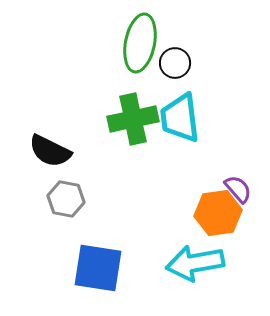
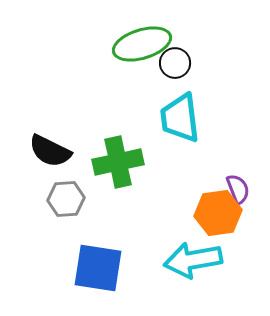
green ellipse: moved 2 px right, 1 px down; rotated 62 degrees clockwise
green cross: moved 15 px left, 43 px down
purple semicircle: rotated 20 degrees clockwise
gray hexagon: rotated 15 degrees counterclockwise
cyan arrow: moved 2 px left, 3 px up
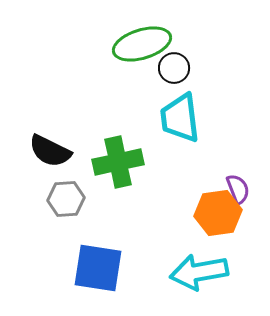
black circle: moved 1 px left, 5 px down
cyan arrow: moved 6 px right, 12 px down
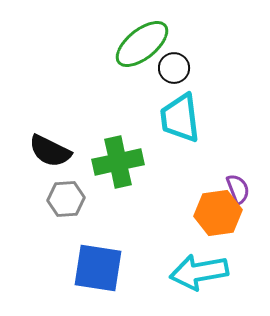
green ellipse: rotated 22 degrees counterclockwise
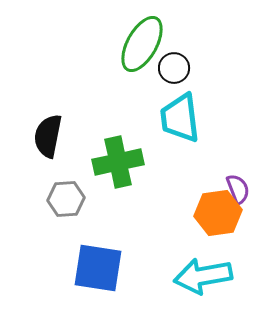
green ellipse: rotated 22 degrees counterclockwise
black semicircle: moved 2 px left, 15 px up; rotated 75 degrees clockwise
cyan arrow: moved 4 px right, 4 px down
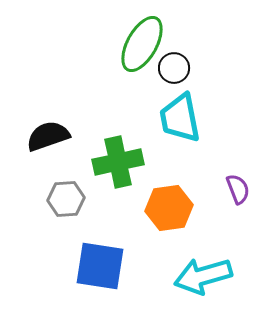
cyan trapezoid: rotated 4 degrees counterclockwise
black semicircle: rotated 60 degrees clockwise
orange hexagon: moved 49 px left, 5 px up
blue square: moved 2 px right, 2 px up
cyan arrow: rotated 6 degrees counterclockwise
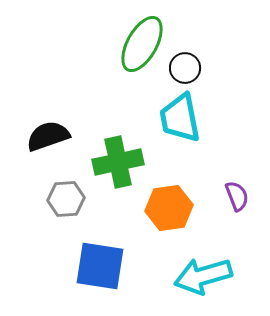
black circle: moved 11 px right
purple semicircle: moved 1 px left, 7 px down
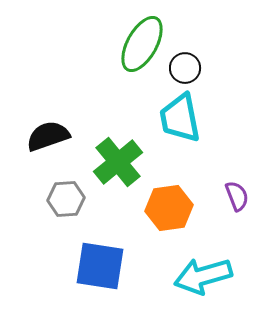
green cross: rotated 27 degrees counterclockwise
